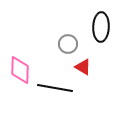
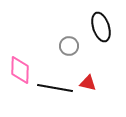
black ellipse: rotated 20 degrees counterclockwise
gray circle: moved 1 px right, 2 px down
red triangle: moved 5 px right, 16 px down; rotated 18 degrees counterclockwise
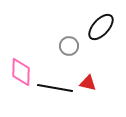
black ellipse: rotated 60 degrees clockwise
pink diamond: moved 1 px right, 2 px down
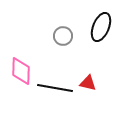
black ellipse: rotated 20 degrees counterclockwise
gray circle: moved 6 px left, 10 px up
pink diamond: moved 1 px up
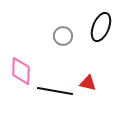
black line: moved 3 px down
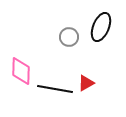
gray circle: moved 6 px right, 1 px down
red triangle: moved 2 px left; rotated 42 degrees counterclockwise
black line: moved 2 px up
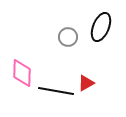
gray circle: moved 1 px left
pink diamond: moved 1 px right, 2 px down
black line: moved 1 px right, 2 px down
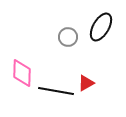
black ellipse: rotated 8 degrees clockwise
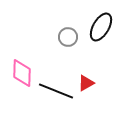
black line: rotated 12 degrees clockwise
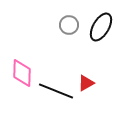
gray circle: moved 1 px right, 12 px up
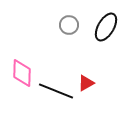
black ellipse: moved 5 px right
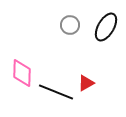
gray circle: moved 1 px right
black line: moved 1 px down
